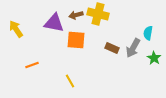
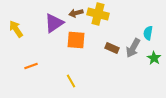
brown arrow: moved 2 px up
purple triangle: rotated 45 degrees counterclockwise
orange line: moved 1 px left, 1 px down
yellow line: moved 1 px right
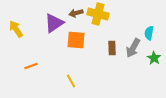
cyan semicircle: moved 1 px right
brown rectangle: rotated 64 degrees clockwise
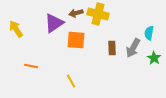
orange line: rotated 32 degrees clockwise
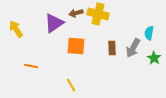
orange square: moved 6 px down
yellow line: moved 4 px down
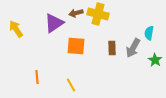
green star: moved 1 px right, 2 px down
orange line: moved 6 px right, 11 px down; rotated 72 degrees clockwise
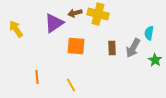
brown arrow: moved 1 px left
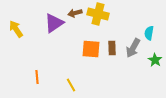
orange square: moved 15 px right, 3 px down
